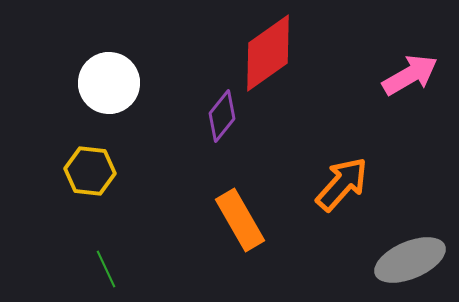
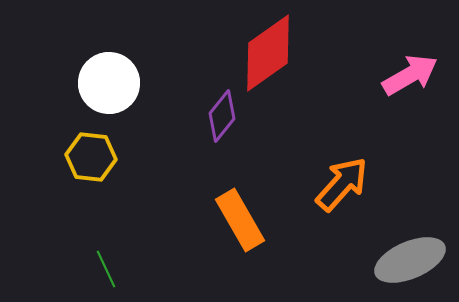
yellow hexagon: moved 1 px right, 14 px up
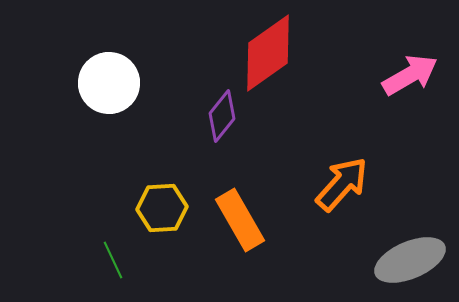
yellow hexagon: moved 71 px right, 51 px down; rotated 9 degrees counterclockwise
green line: moved 7 px right, 9 px up
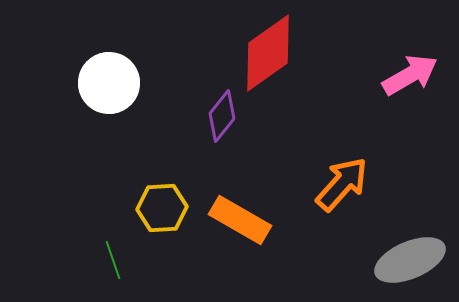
orange rectangle: rotated 30 degrees counterclockwise
green line: rotated 6 degrees clockwise
